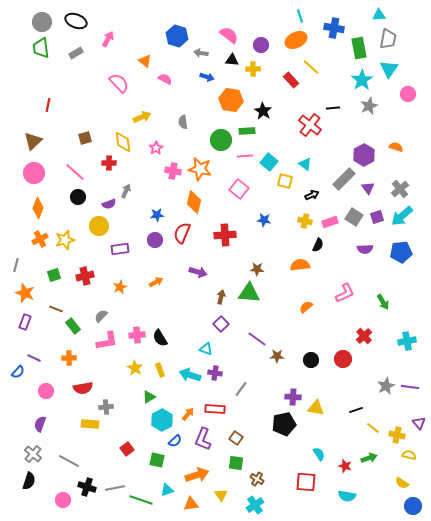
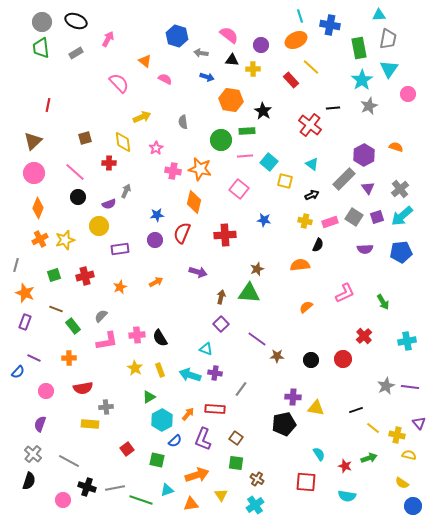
blue cross at (334, 28): moved 4 px left, 3 px up
cyan triangle at (305, 164): moved 7 px right
brown star at (257, 269): rotated 24 degrees counterclockwise
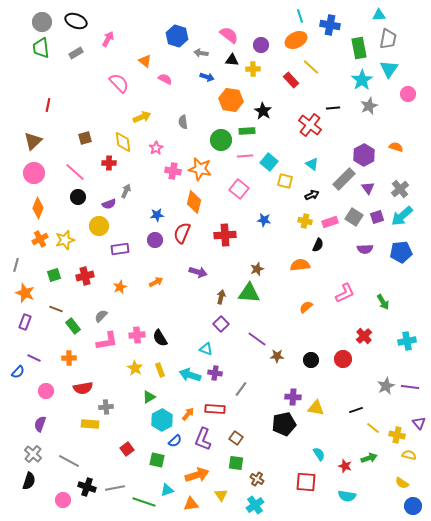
green line at (141, 500): moved 3 px right, 2 px down
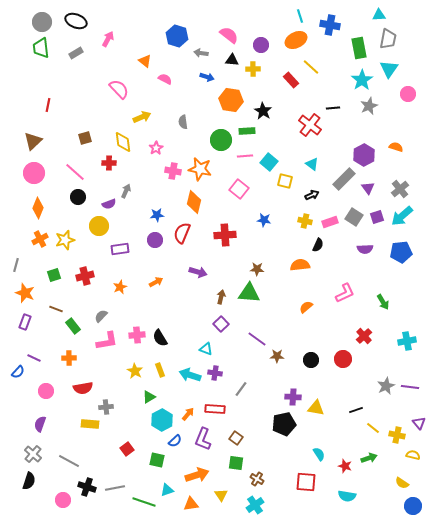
pink semicircle at (119, 83): moved 6 px down
brown star at (257, 269): rotated 24 degrees clockwise
yellow star at (135, 368): moved 3 px down
yellow semicircle at (409, 455): moved 4 px right
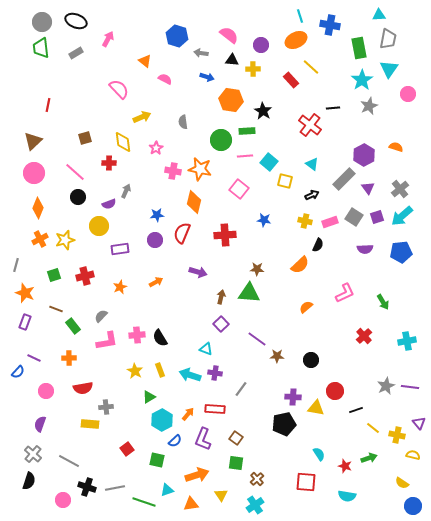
orange semicircle at (300, 265): rotated 144 degrees clockwise
red circle at (343, 359): moved 8 px left, 32 px down
brown cross at (257, 479): rotated 16 degrees clockwise
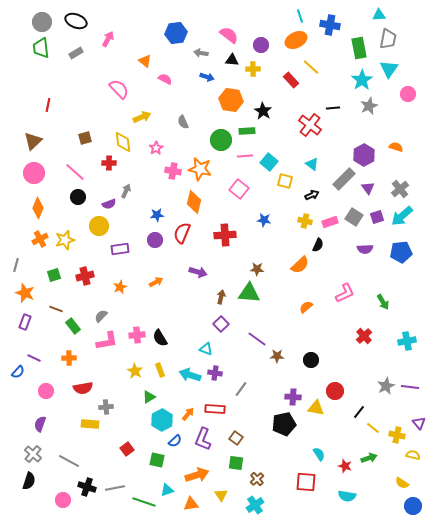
blue hexagon at (177, 36): moved 1 px left, 3 px up; rotated 25 degrees counterclockwise
gray semicircle at (183, 122): rotated 16 degrees counterclockwise
black line at (356, 410): moved 3 px right, 2 px down; rotated 32 degrees counterclockwise
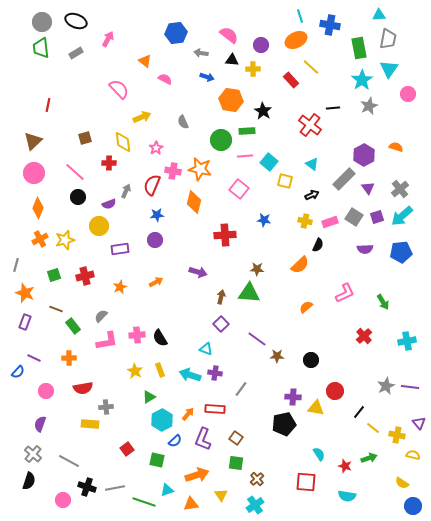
red semicircle at (182, 233): moved 30 px left, 48 px up
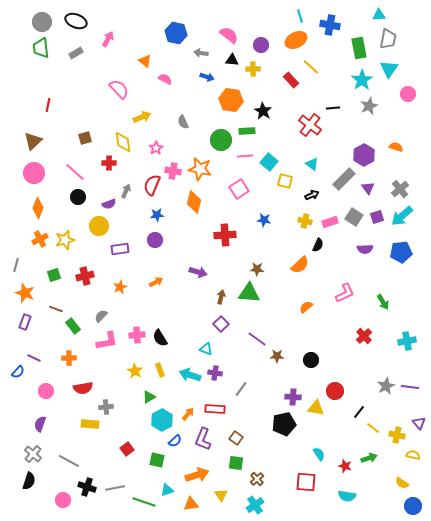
blue hexagon at (176, 33): rotated 20 degrees clockwise
pink square at (239, 189): rotated 18 degrees clockwise
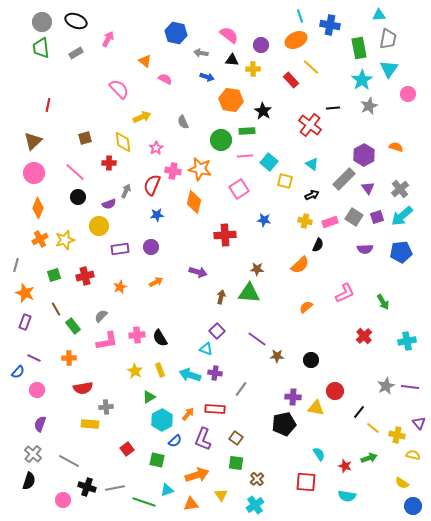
purple circle at (155, 240): moved 4 px left, 7 px down
brown line at (56, 309): rotated 40 degrees clockwise
purple square at (221, 324): moved 4 px left, 7 px down
pink circle at (46, 391): moved 9 px left, 1 px up
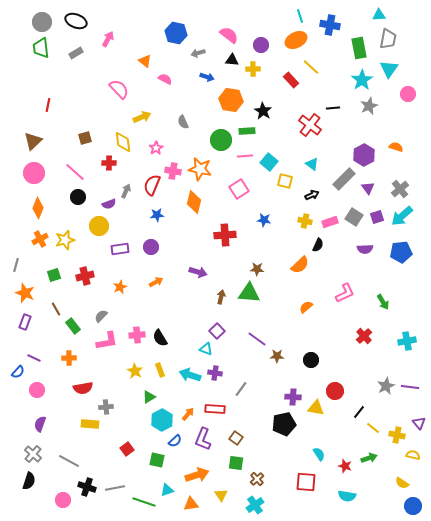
gray arrow at (201, 53): moved 3 px left; rotated 24 degrees counterclockwise
